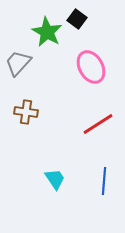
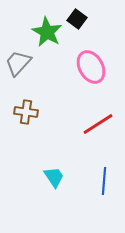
cyan trapezoid: moved 1 px left, 2 px up
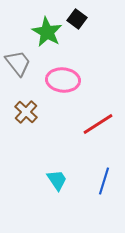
gray trapezoid: rotated 100 degrees clockwise
pink ellipse: moved 28 px left, 13 px down; rotated 56 degrees counterclockwise
brown cross: rotated 35 degrees clockwise
cyan trapezoid: moved 3 px right, 3 px down
blue line: rotated 12 degrees clockwise
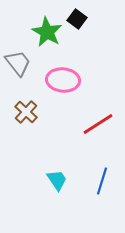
blue line: moved 2 px left
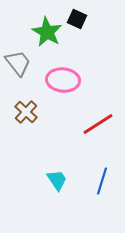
black square: rotated 12 degrees counterclockwise
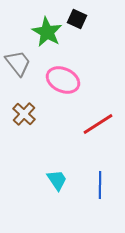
pink ellipse: rotated 20 degrees clockwise
brown cross: moved 2 px left, 2 px down
blue line: moved 2 px left, 4 px down; rotated 16 degrees counterclockwise
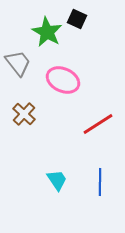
blue line: moved 3 px up
